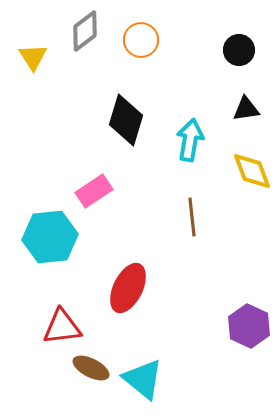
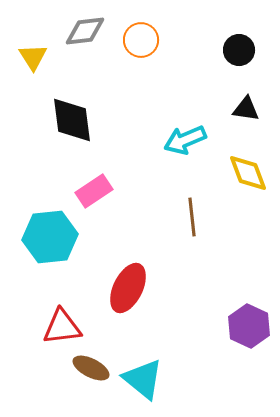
gray diamond: rotated 30 degrees clockwise
black triangle: rotated 16 degrees clockwise
black diamond: moved 54 px left; rotated 24 degrees counterclockwise
cyan arrow: moved 5 px left; rotated 123 degrees counterclockwise
yellow diamond: moved 4 px left, 2 px down
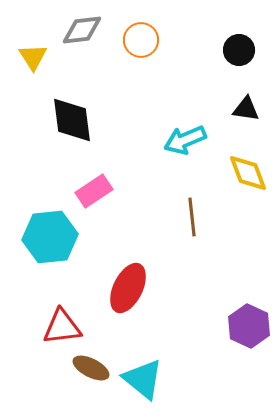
gray diamond: moved 3 px left, 1 px up
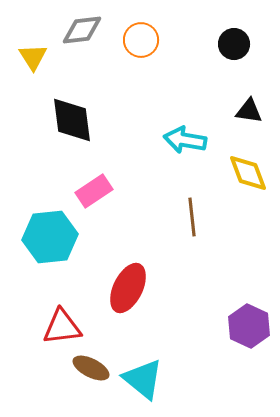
black circle: moved 5 px left, 6 px up
black triangle: moved 3 px right, 2 px down
cyan arrow: rotated 33 degrees clockwise
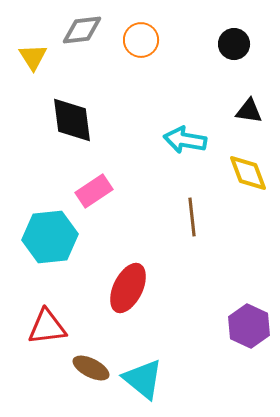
red triangle: moved 15 px left
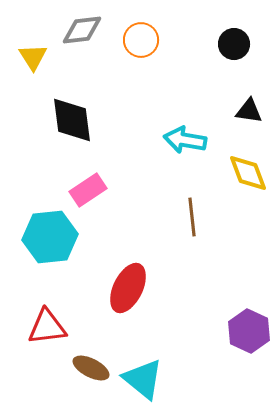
pink rectangle: moved 6 px left, 1 px up
purple hexagon: moved 5 px down
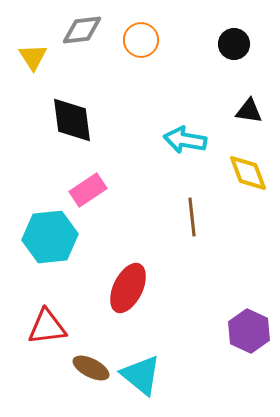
cyan triangle: moved 2 px left, 4 px up
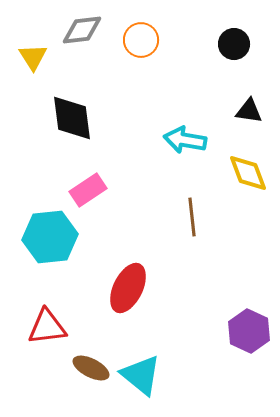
black diamond: moved 2 px up
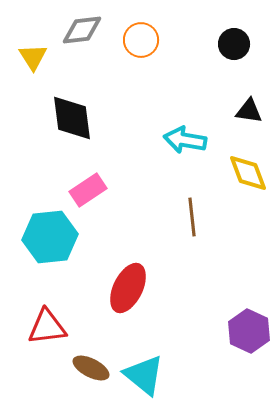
cyan triangle: moved 3 px right
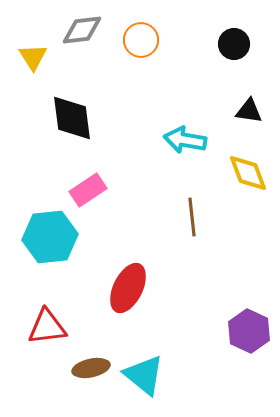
brown ellipse: rotated 39 degrees counterclockwise
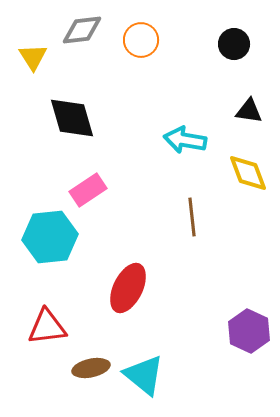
black diamond: rotated 9 degrees counterclockwise
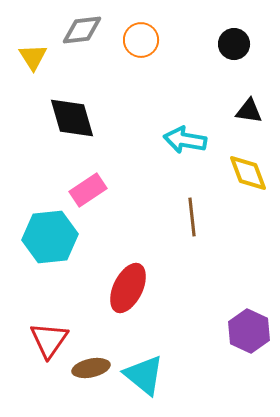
red triangle: moved 2 px right, 13 px down; rotated 48 degrees counterclockwise
